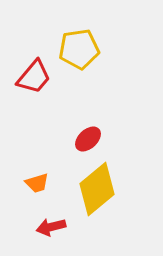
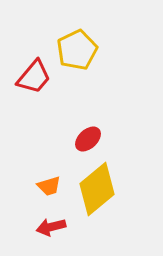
yellow pentagon: moved 2 px left, 1 px down; rotated 18 degrees counterclockwise
orange trapezoid: moved 12 px right, 3 px down
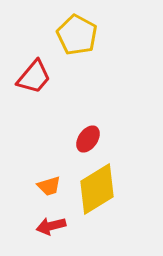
yellow pentagon: moved 15 px up; rotated 18 degrees counterclockwise
red ellipse: rotated 12 degrees counterclockwise
yellow diamond: rotated 8 degrees clockwise
red arrow: moved 1 px up
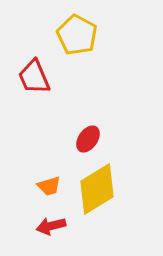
red trapezoid: rotated 117 degrees clockwise
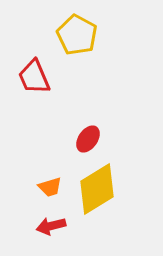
orange trapezoid: moved 1 px right, 1 px down
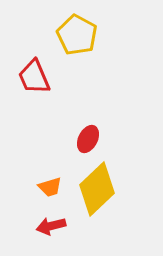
red ellipse: rotated 8 degrees counterclockwise
yellow diamond: rotated 12 degrees counterclockwise
